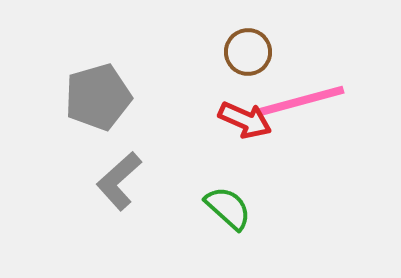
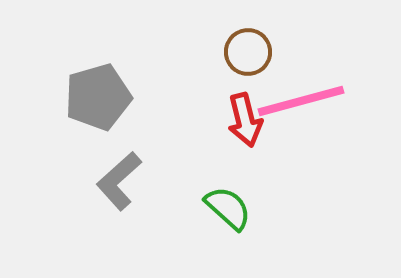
red arrow: rotated 52 degrees clockwise
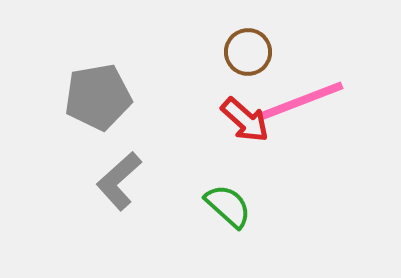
gray pentagon: rotated 6 degrees clockwise
pink line: rotated 6 degrees counterclockwise
red arrow: rotated 34 degrees counterclockwise
green semicircle: moved 2 px up
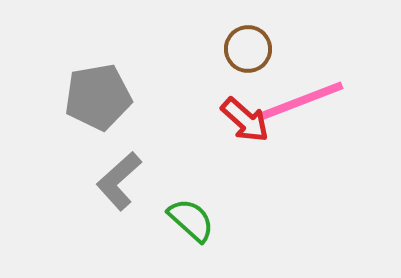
brown circle: moved 3 px up
green semicircle: moved 37 px left, 14 px down
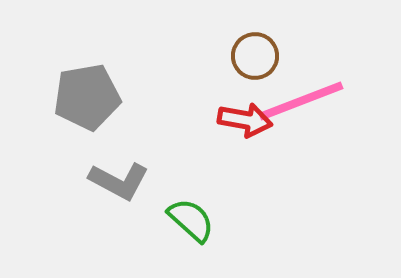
brown circle: moved 7 px right, 7 px down
gray pentagon: moved 11 px left
red arrow: rotated 32 degrees counterclockwise
gray L-shape: rotated 110 degrees counterclockwise
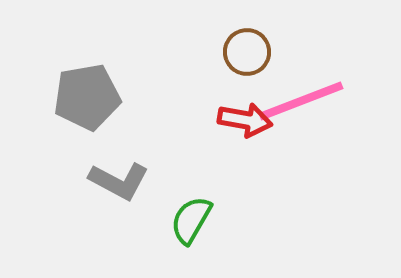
brown circle: moved 8 px left, 4 px up
green semicircle: rotated 102 degrees counterclockwise
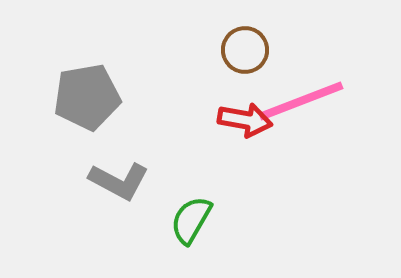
brown circle: moved 2 px left, 2 px up
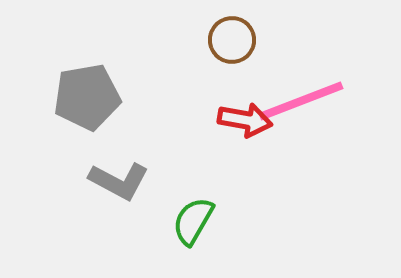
brown circle: moved 13 px left, 10 px up
green semicircle: moved 2 px right, 1 px down
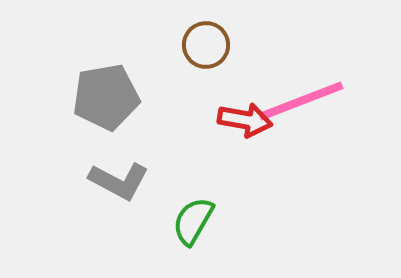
brown circle: moved 26 px left, 5 px down
gray pentagon: moved 19 px right
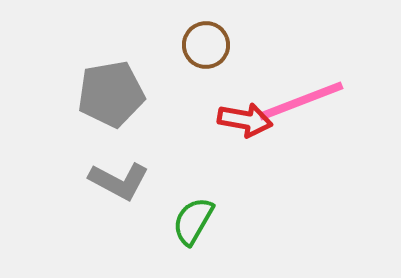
gray pentagon: moved 5 px right, 3 px up
